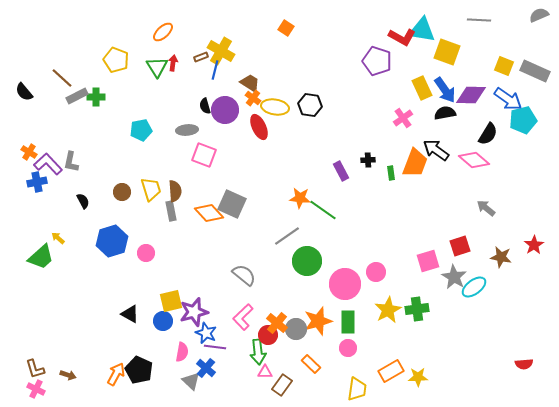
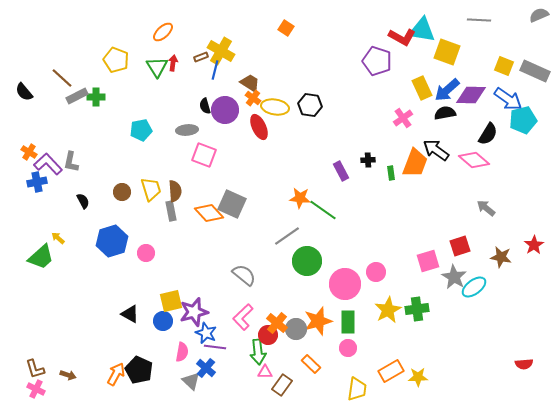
blue arrow at (445, 90): moved 2 px right; rotated 84 degrees clockwise
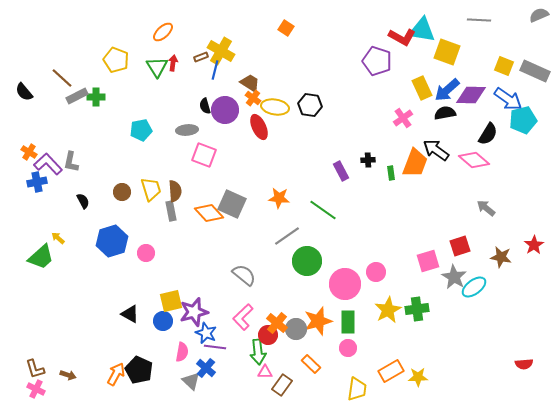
orange star at (300, 198): moved 21 px left
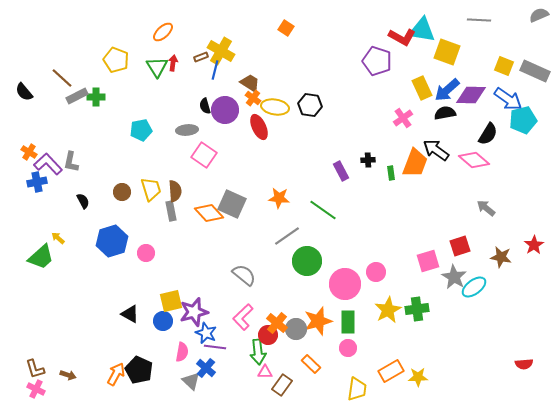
pink square at (204, 155): rotated 15 degrees clockwise
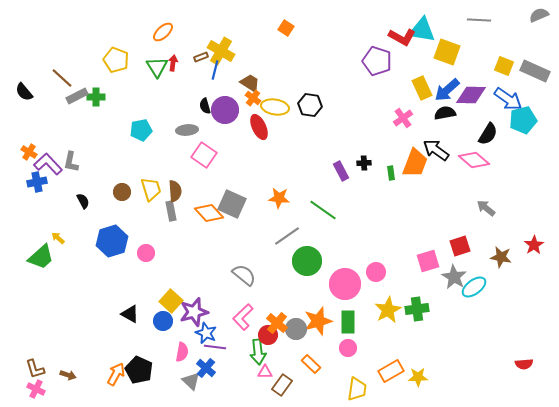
black cross at (368, 160): moved 4 px left, 3 px down
yellow square at (171, 301): rotated 35 degrees counterclockwise
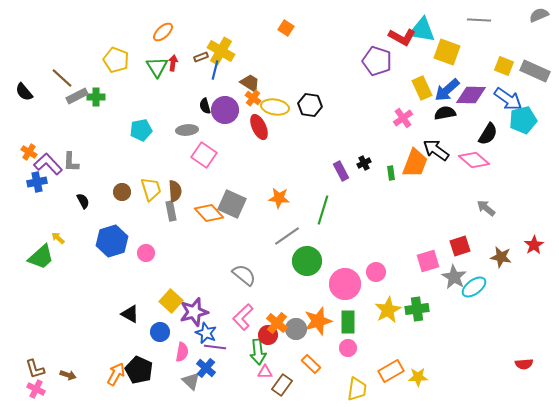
gray L-shape at (71, 162): rotated 10 degrees counterclockwise
black cross at (364, 163): rotated 24 degrees counterclockwise
green line at (323, 210): rotated 72 degrees clockwise
blue circle at (163, 321): moved 3 px left, 11 px down
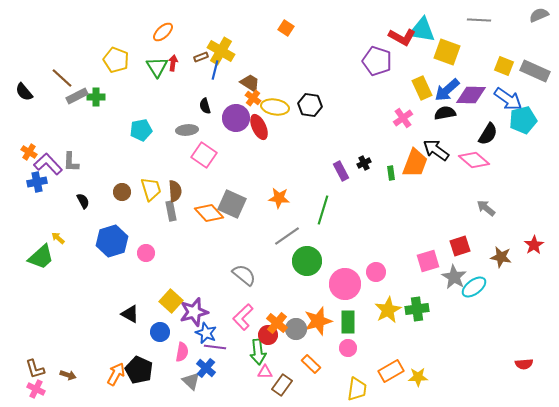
purple circle at (225, 110): moved 11 px right, 8 px down
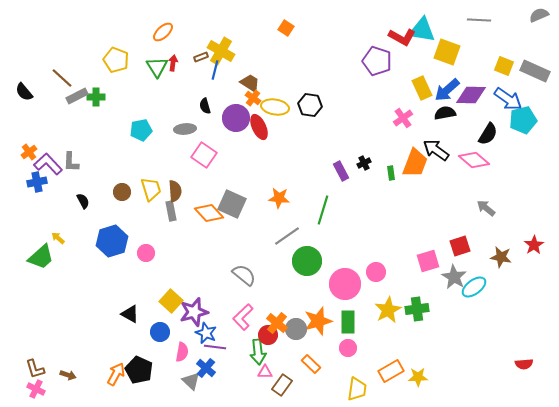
gray ellipse at (187, 130): moved 2 px left, 1 px up
orange cross at (29, 152): rotated 21 degrees clockwise
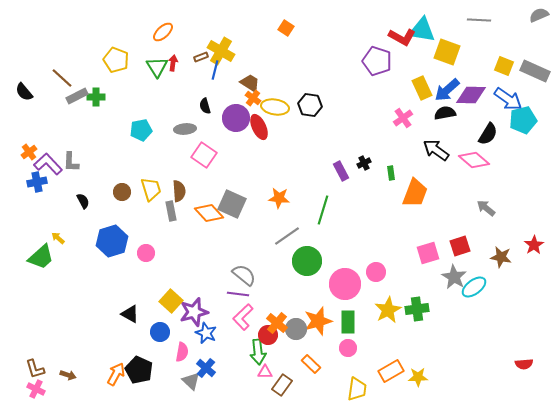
orange trapezoid at (415, 163): moved 30 px down
brown semicircle at (175, 191): moved 4 px right
pink square at (428, 261): moved 8 px up
purple line at (215, 347): moved 23 px right, 53 px up
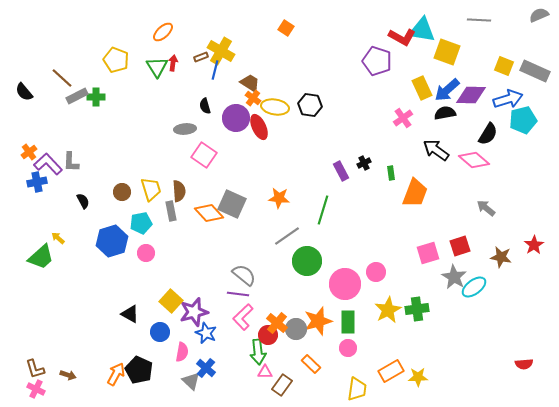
blue arrow at (508, 99): rotated 52 degrees counterclockwise
cyan pentagon at (141, 130): moved 93 px down
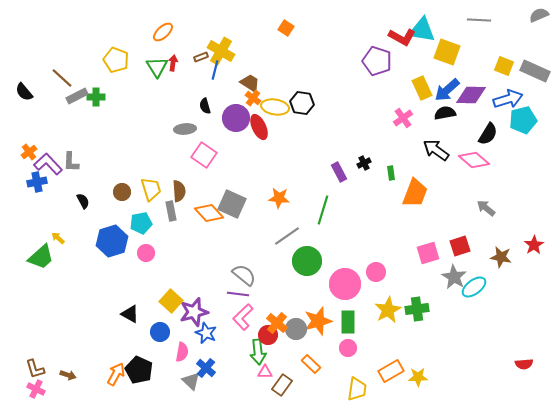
black hexagon at (310, 105): moved 8 px left, 2 px up
purple rectangle at (341, 171): moved 2 px left, 1 px down
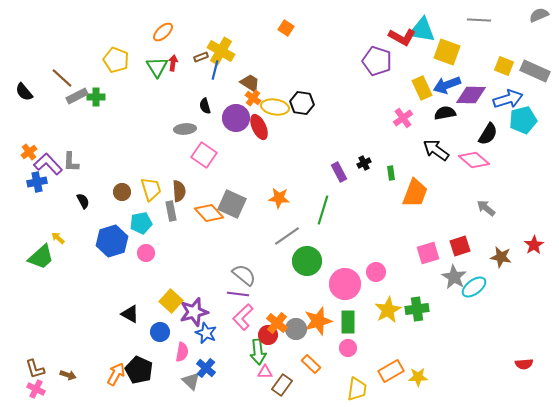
blue arrow at (447, 90): moved 5 px up; rotated 20 degrees clockwise
